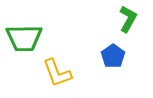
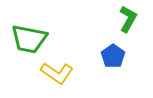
green trapezoid: moved 5 px right, 1 px down; rotated 12 degrees clockwise
yellow L-shape: rotated 36 degrees counterclockwise
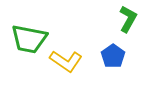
yellow L-shape: moved 9 px right, 12 px up
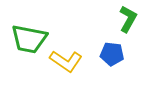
blue pentagon: moved 1 px left, 2 px up; rotated 30 degrees counterclockwise
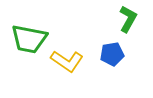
blue pentagon: rotated 15 degrees counterclockwise
yellow L-shape: moved 1 px right
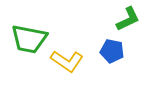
green L-shape: rotated 36 degrees clockwise
blue pentagon: moved 3 px up; rotated 20 degrees clockwise
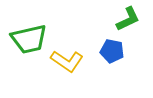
green trapezoid: rotated 24 degrees counterclockwise
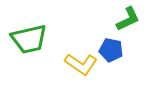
blue pentagon: moved 1 px left, 1 px up
yellow L-shape: moved 14 px right, 3 px down
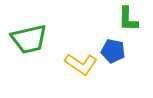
green L-shape: rotated 116 degrees clockwise
blue pentagon: moved 2 px right, 1 px down
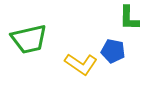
green L-shape: moved 1 px right, 1 px up
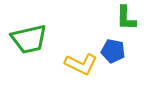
green L-shape: moved 3 px left
yellow L-shape: rotated 8 degrees counterclockwise
